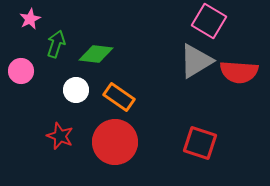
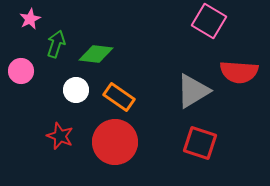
gray triangle: moved 3 px left, 30 px down
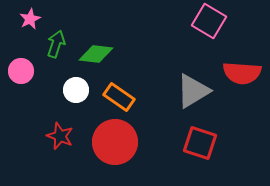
red semicircle: moved 3 px right, 1 px down
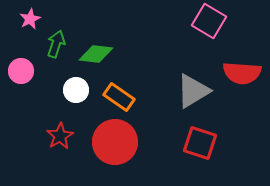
red star: rotated 20 degrees clockwise
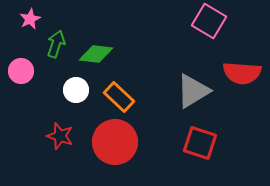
orange rectangle: rotated 8 degrees clockwise
red star: rotated 24 degrees counterclockwise
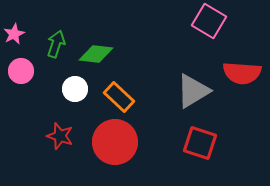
pink star: moved 16 px left, 15 px down
white circle: moved 1 px left, 1 px up
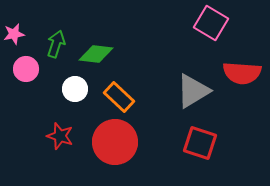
pink square: moved 2 px right, 2 px down
pink star: rotated 15 degrees clockwise
pink circle: moved 5 px right, 2 px up
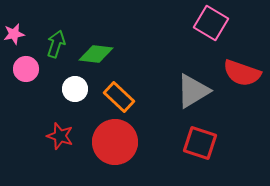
red semicircle: rotated 15 degrees clockwise
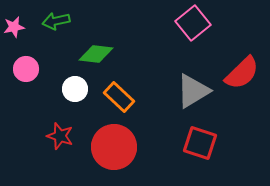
pink square: moved 18 px left; rotated 20 degrees clockwise
pink star: moved 7 px up
green arrow: moved 23 px up; rotated 120 degrees counterclockwise
red semicircle: rotated 63 degrees counterclockwise
red circle: moved 1 px left, 5 px down
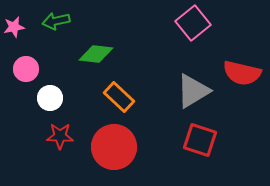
red semicircle: rotated 57 degrees clockwise
white circle: moved 25 px left, 9 px down
red star: rotated 16 degrees counterclockwise
red square: moved 3 px up
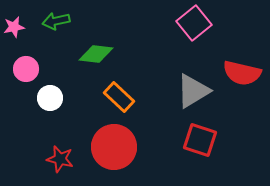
pink square: moved 1 px right
red star: moved 23 px down; rotated 12 degrees clockwise
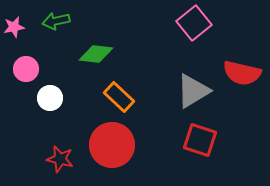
red circle: moved 2 px left, 2 px up
